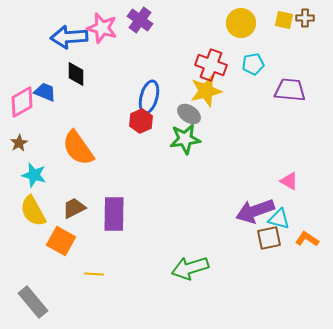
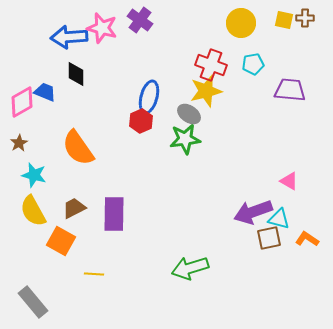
purple arrow: moved 2 px left, 1 px down
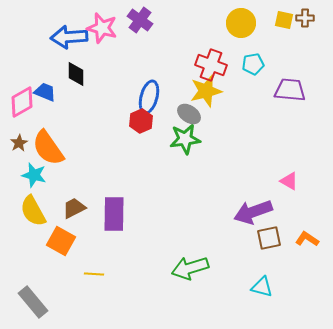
orange semicircle: moved 30 px left
cyan triangle: moved 17 px left, 68 px down
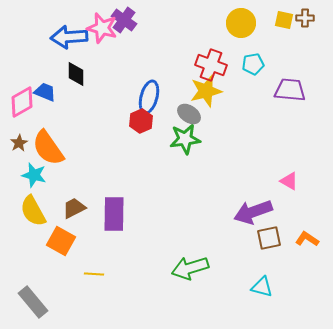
purple cross: moved 16 px left
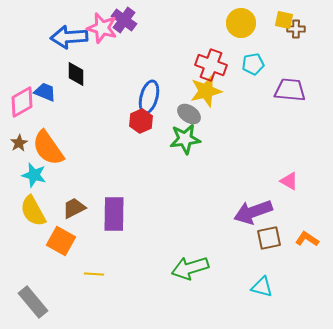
brown cross: moved 9 px left, 11 px down
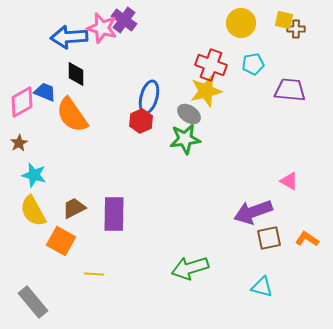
orange semicircle: moved 24 px right, 33 px up
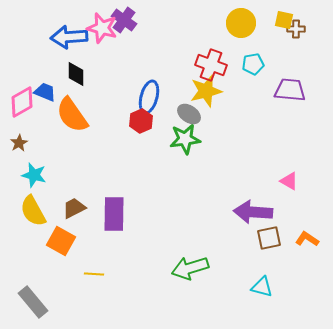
purple arrow: rotated 24 degrees clockwise
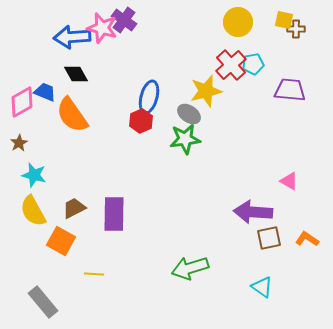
yellow circle: moved 3 px left, 1 px up
blue arrow: moved 3 px right
red cross: moved 20 px right; rotated 28 degrees clockwise
black diamond: rotated 30 degrees counterclockwise
cyan triangle: rotated 20 degrees clockwise
gray rectangle: moved 10 px right
